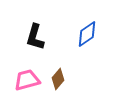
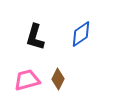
blue diamond: moved 6 px left
brown diamond: rotated 15 degrees counterclockwise
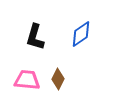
pink trapezoid: rotated 20 degrees clockwise
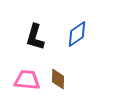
blue diamond: moved 4 px left
brown diamond: rotated 25 degrees counterclockwise
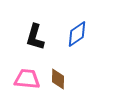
pink trapezoid: moved 1 px up
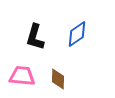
pink trapezoid: moved 5 px left, 3 px up
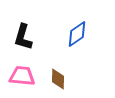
black L-shape: moved 12 px left
